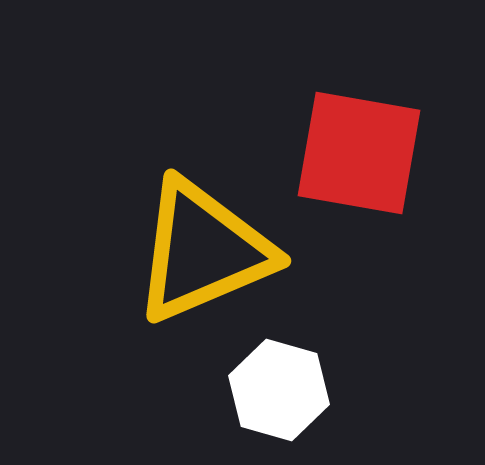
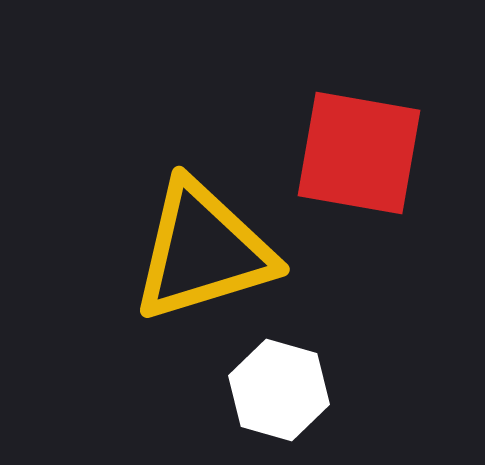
yellow triangle: rotated 6 degrees clockwise
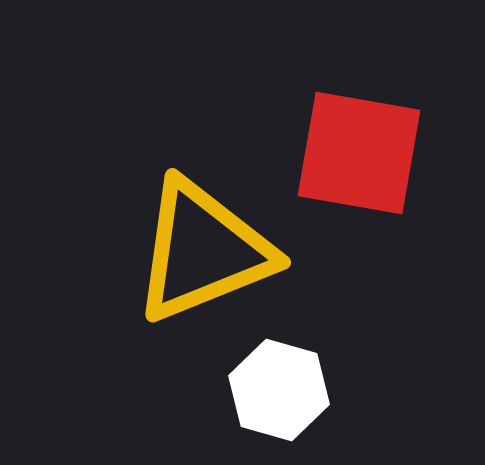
yellow triangle: rotated 5 degrees counterclockwise
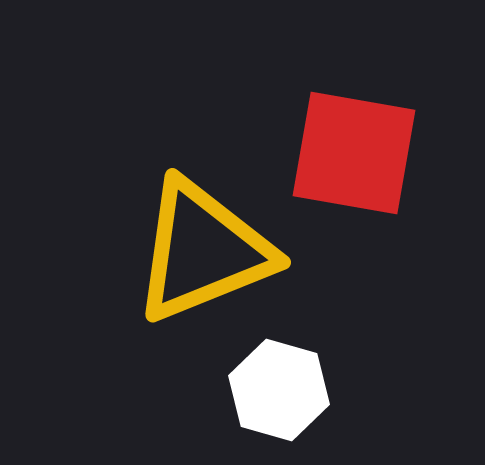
red square: moved 5 px left
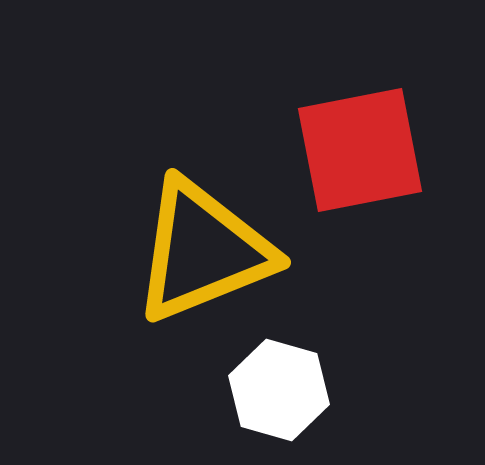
red square: moved 6 px right, 3 px up; rotated 21 degrees counterclockwise
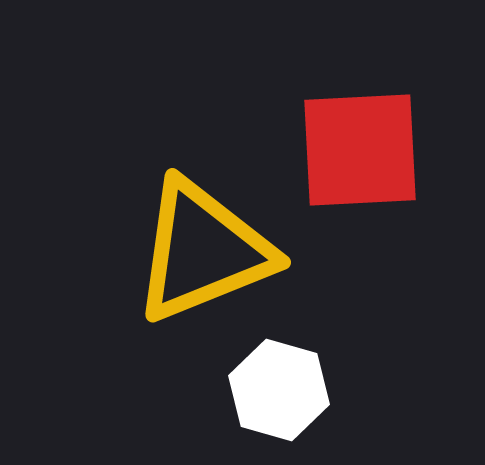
red square: rotated 8 degrees clockwise
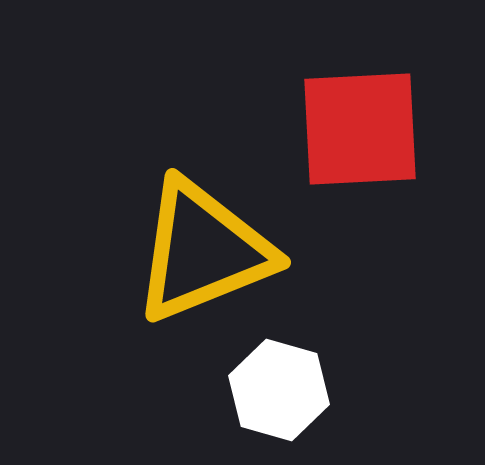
red square: moved 21 px up
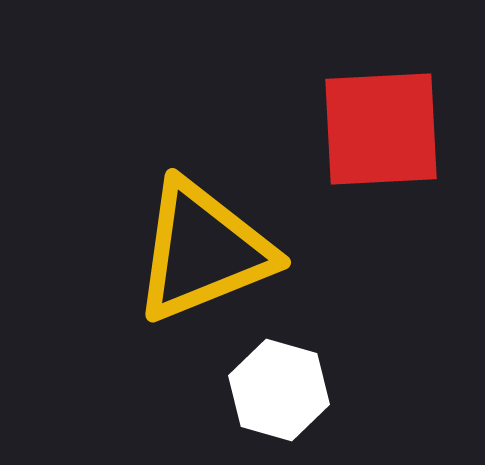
red square: moved 21 px right
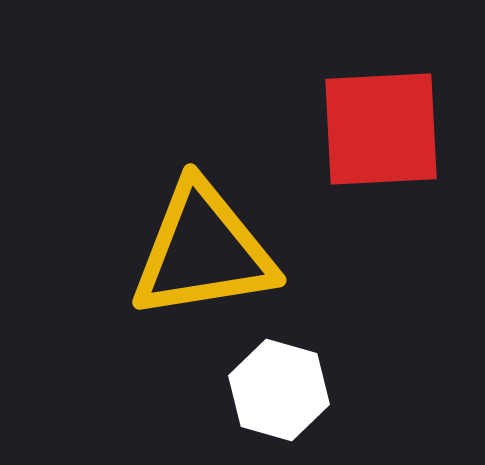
yellow triangle: rotated 13 degrees clockwise
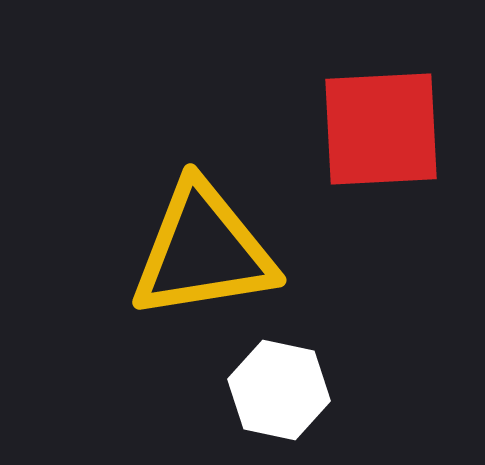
white hexagon: rotated 4 degrees counterclockwise
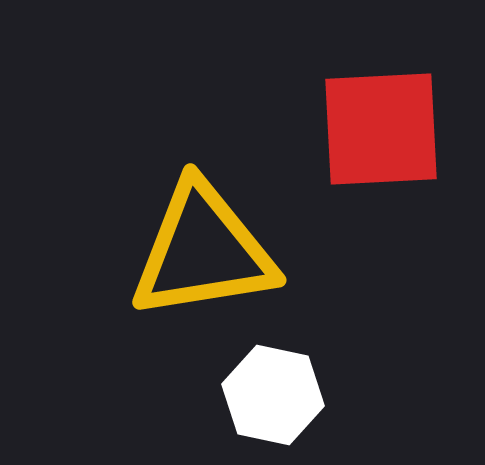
white hexagon: moved 6 px left, 5 px down
